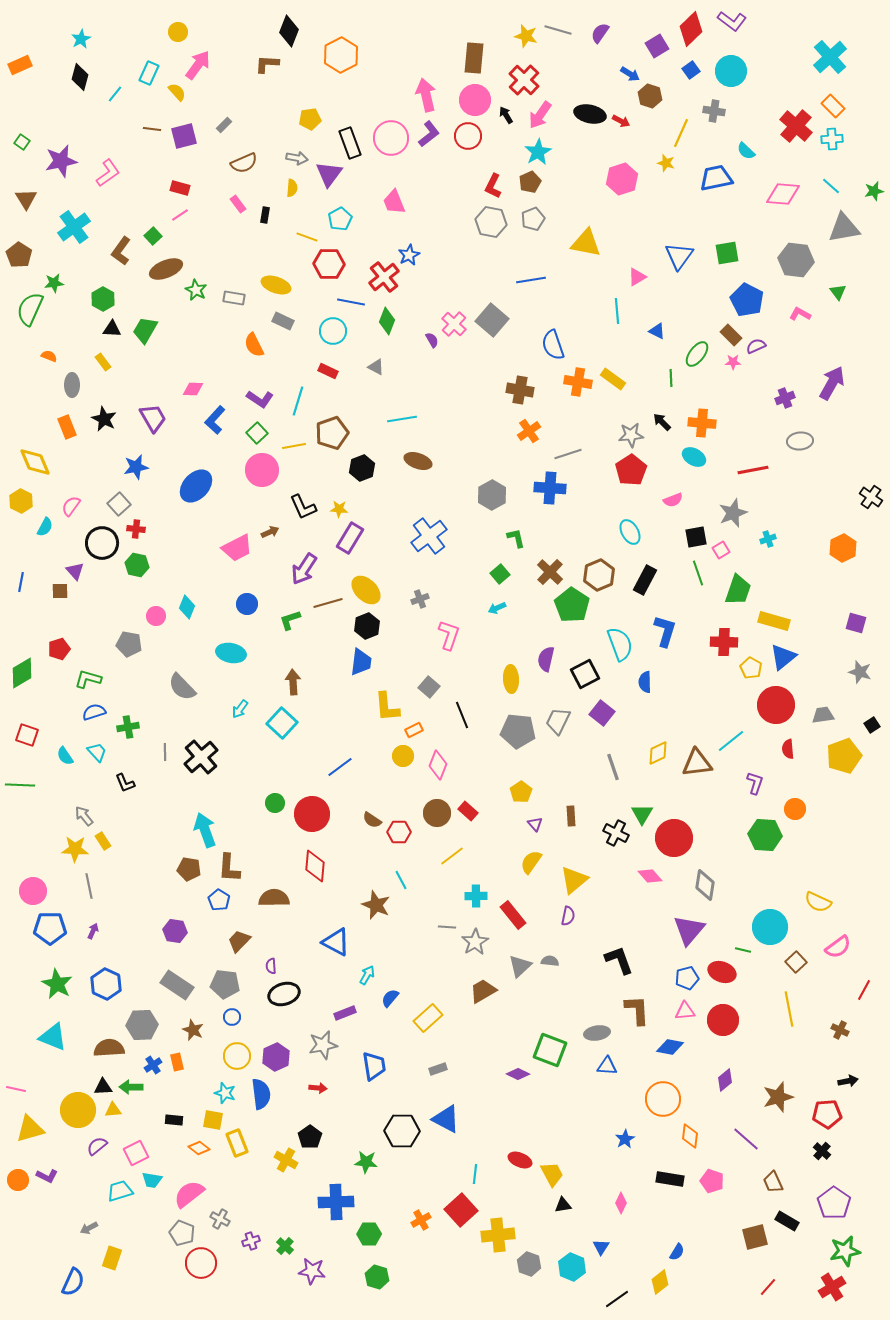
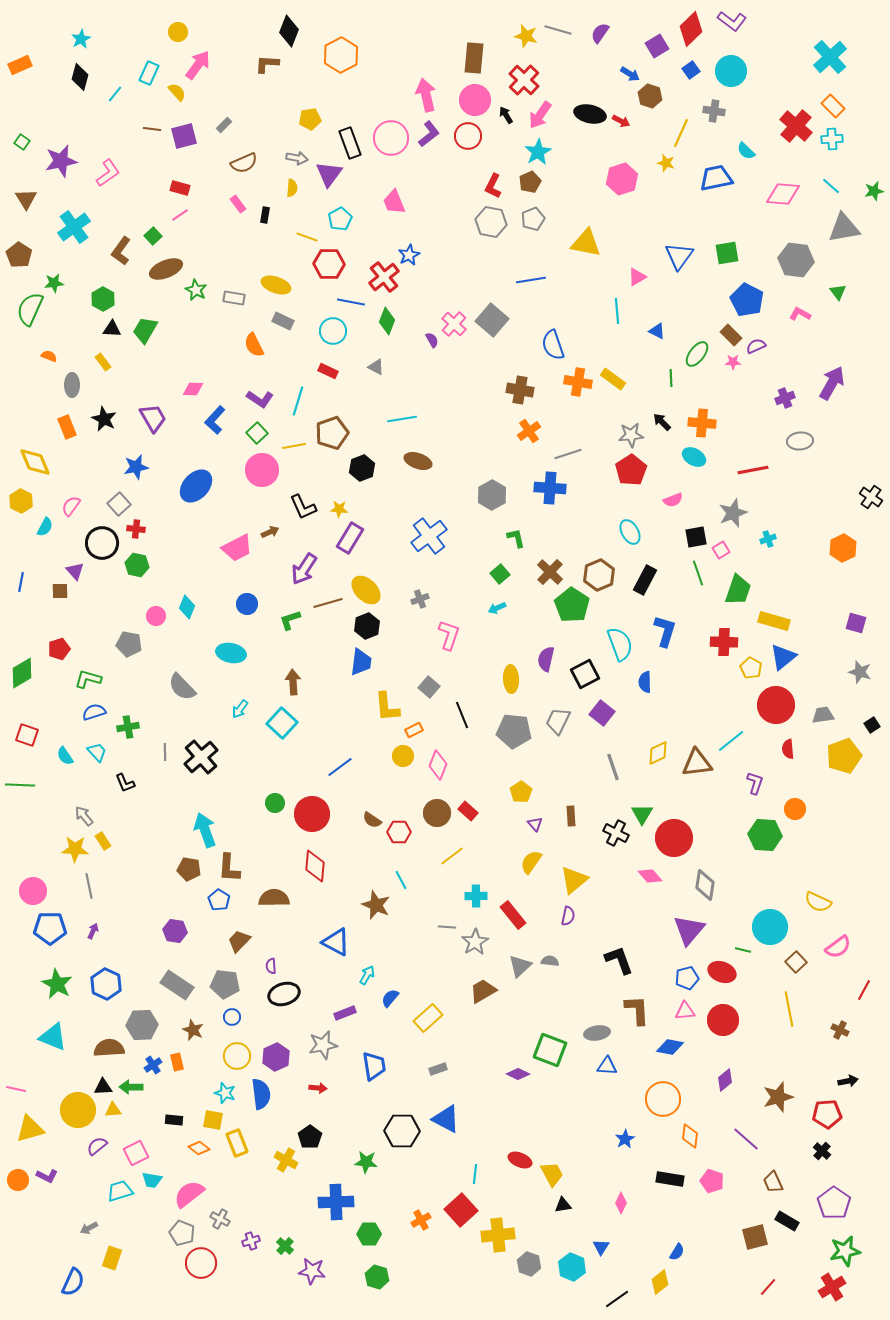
gray pentagon at (518, 731): moved 4 px left
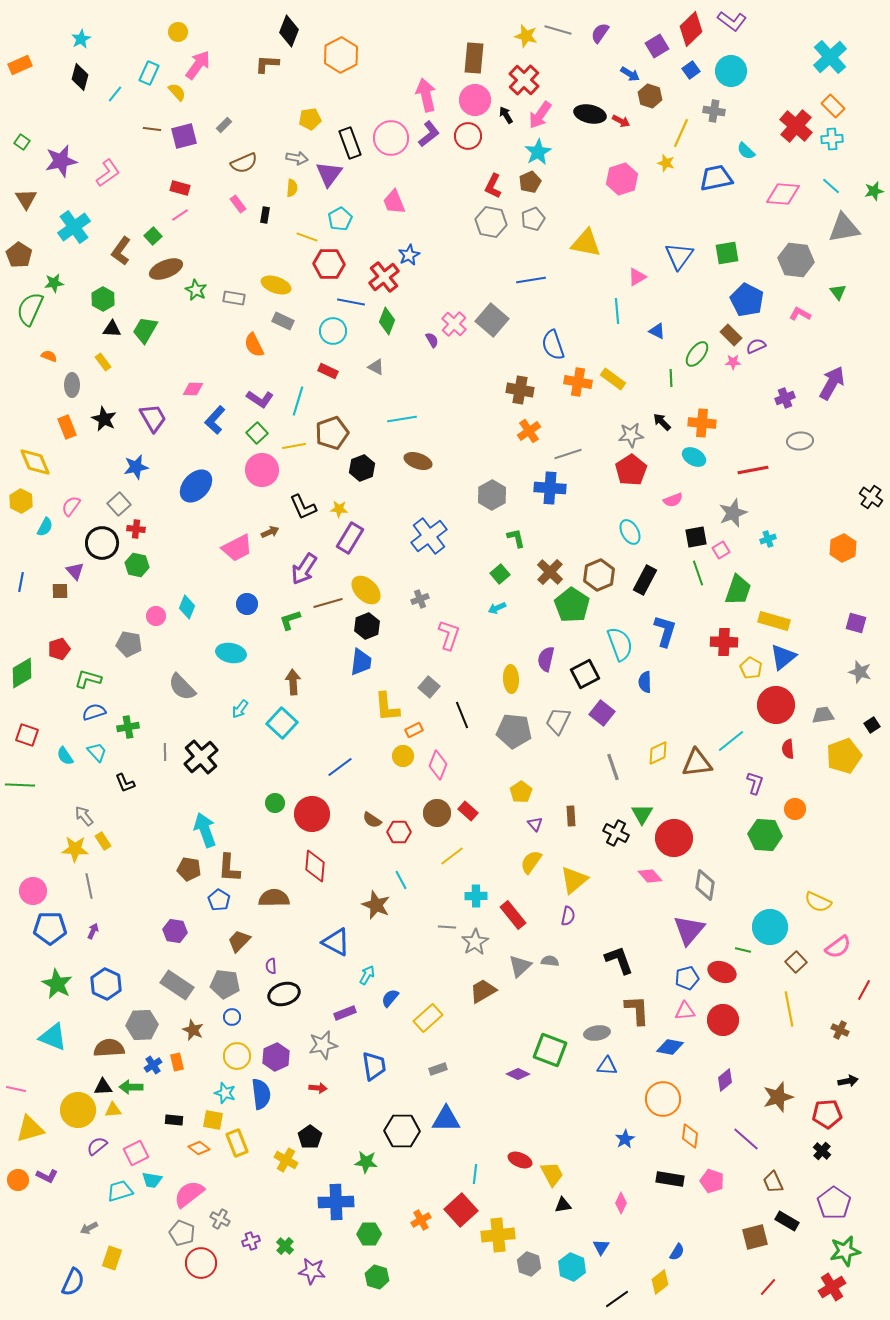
blue triangle at (446, 1119): rotated 28 degrees counterclockwise
